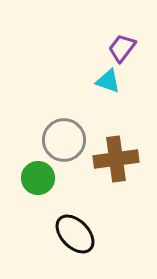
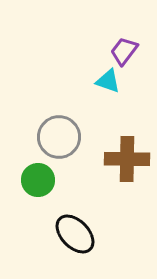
purple trapezoid: moved 2 px right, 3 px down
gray circle: moved 5 px left, 3 px up
brown cross: moved 11 px right; rotated 9 degrees clockwise
green circle: moved 2 px down
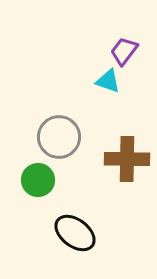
black ellipse: moved 1 px up; rotated 9 degrees counterclockwise
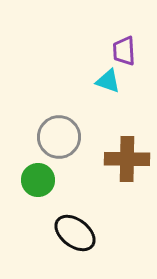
purple trapezoid: rotated 40 degrees counterclockwise
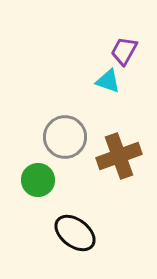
purple trapezoid: rotated 32 degrees clockwise
gray circle: moved 6 px right
brown cross: moved 8 px left, 3 px up; rotated 21 degrees counterclockwise
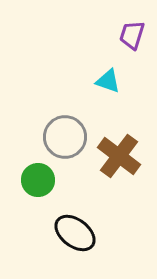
purple trapezoid: moved 8 px right, 16 px up; rotated 12 degrees counterclockwise
brown cross: rotated 33 degrees counterclockwise
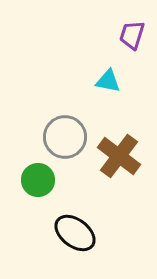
cyan triangle: rotated 8 degrees counterclockwise
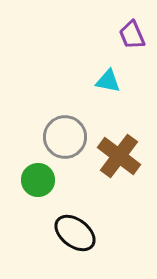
purple trapezoid: rotated 40 degrees counterclockwise
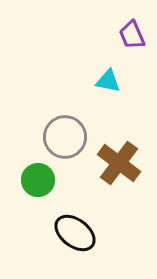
brown cross: moved 7 px down
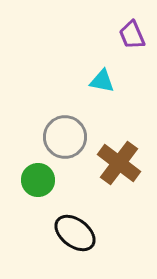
cyan triangle: moved 6 px left
